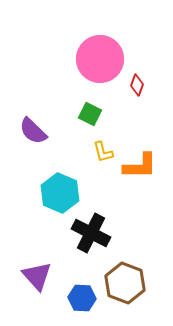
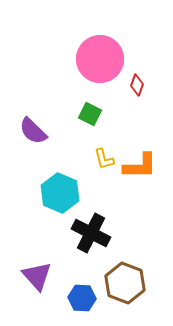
yellow L-shape: moved 1 px right, 7 px down
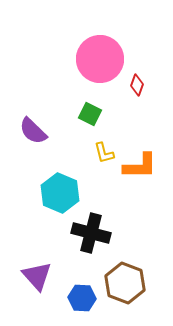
yellow L-shape: moved 6 px up
black cross: rotated 12 degrees counterclockwise
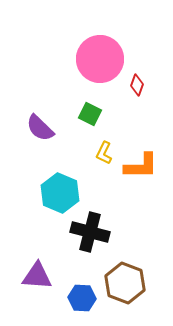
purple semicircle: moved 7 px right, 3 px up
yellow L-shape: rotated 40 degrees clockwise
orange L-shape: moved 1 px right
black cross: moved 1 px left, 1 px up
purple triangle: rotated 44 degrees counterclockwise
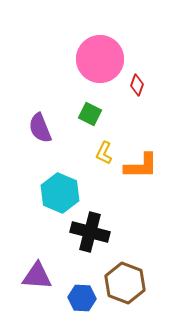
purple semicircle: rotated 24 degrees clockwise
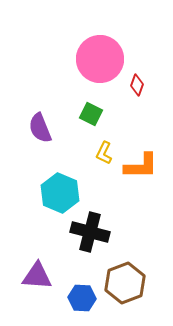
green square: moved 1 px right
brown hexagon: rotated 18 degrees clockwise
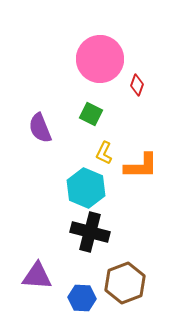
cyan hexagon: moved 26 px right, 5 px up
